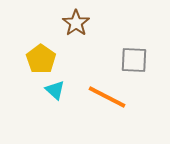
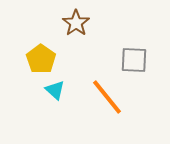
orange line: rotated 24 degrees clockwise
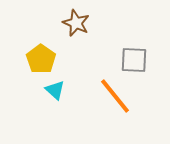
brown star: rotated 12 degrees counterclockwise
orange line: moved 8 px right, 1 px up
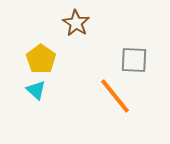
brown star: rotated 8 degrees clockwise
cyan triangle: moved 19 px left
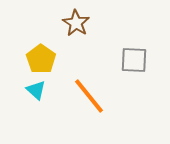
orange line: moved 26 px left
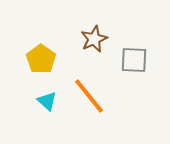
brown star: moved 18 px right, 16 px down; rotated 16 degrees clockwise
cyan triangle: moved 11 px right, 11 px down
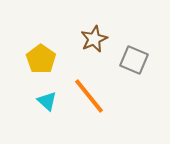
gray square: rotated 20 degrees clockwise
